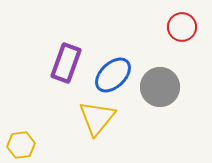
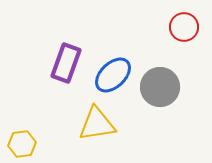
red circle: moved 2 px right
yellow triangle: moved 6 px down; rotated 42 degrees clockwise
yellow hexagon: moved 1 px right, 1 px up
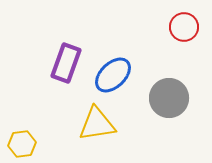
gray circle: moved 9 px right, 11 px down
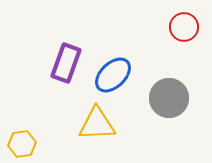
yellow triangle: rotated 6 degrees clockwise
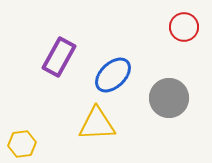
purple rectangle: moved 7 px left, 6 px up; rotated 9 degrees clockwise
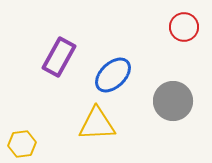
gray circle: moved 4 px right, 3 px down
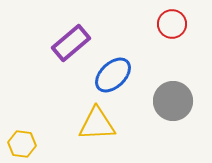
red circle: moved 12 px left, 3 px up
purple rectangle: moved 12 px right, 14 px up; rotated 21 degrees clockwise
yellow hexagon: rotated 16 degrees clockwise
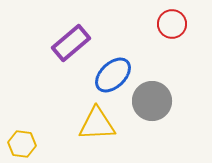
gray circle: moved 21 px left
